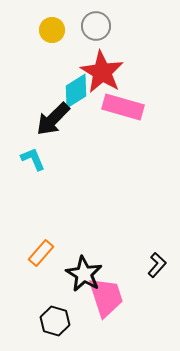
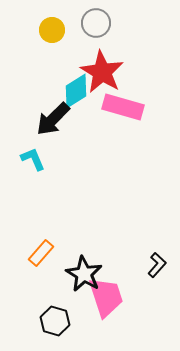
gray circle: moved 3 px up
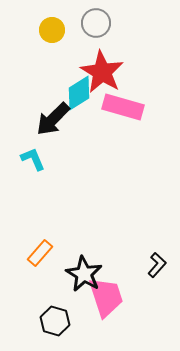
cyan diamond: moved 3 px right, 2 px down
orange rectangle: moved 1 px left
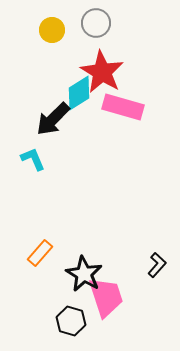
black hexagon: moved 16 px right
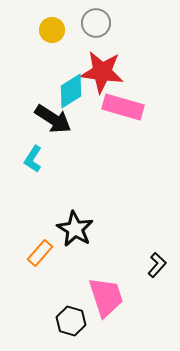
red star: rotated 24 degrees counterclockwise
cyan diamond: moved 8 px left, 2 px up
black arrow: rotated 102 degrees counterclockwise
cyan L-shape: rotated 124 degrees counterclockwise
black star: moved 9 px left, 45 px up
